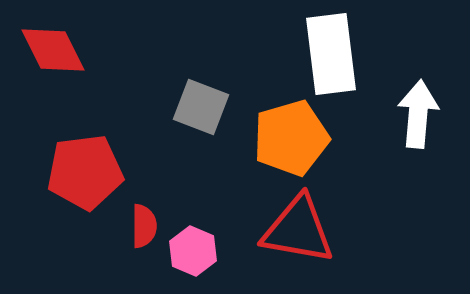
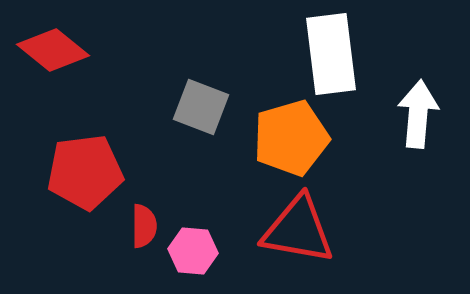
red diamond: rotated 24 degrees counterclockwise
pink hexagon: rotated 18 degrees counterclockwise
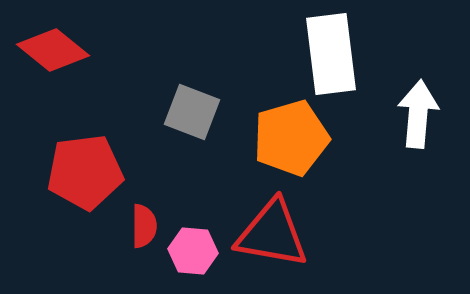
gray square: moved 9 px left, 5 px down
red triangle: moved 26 px left, 4 px down
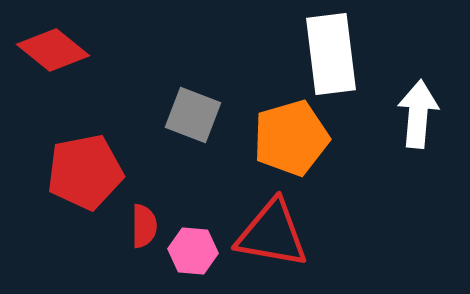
gray square: moved 1 px right, 3 px down
red pentagon: rotated 4 degrees counterclockwise
